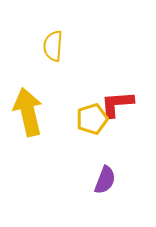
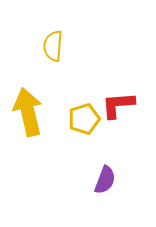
red L-shape: moved 1 px right, 1 px down
yellow pentagon: moved 8 px left
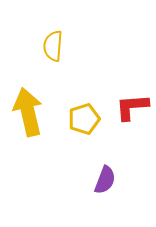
red L-shape: moved 14 px right, 2 px down
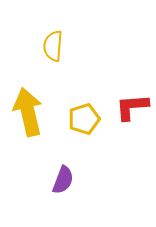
purple semicircle: moved 42 px left
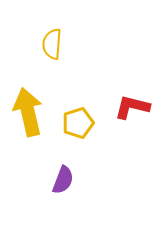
yellow semicircle: moved 1 px left, 2 px up
red L-shape: rotated 18 degrees clockwise
yellow pentagon: moved 6 px left, 4 px down
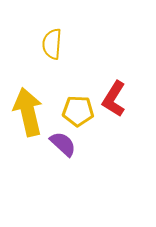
red L-shape: moved 18 px left, 8 px up; rotated 72 degrees counterclockwise
yellow pentagon: moved 12 px up; rotated 20 degrees clockwise
purple semicircle: moved 36 px up; rotated 68 degrees counterclockwise
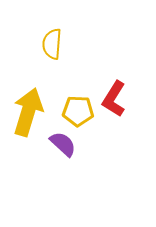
yellow arrow: rotated 30 degrees clockwise
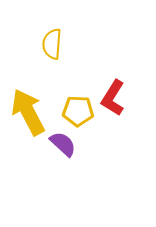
red L-shape: moved 1 px left, 1 px up
yellow arrow: rotated 45 degrees counterclockwise
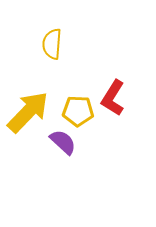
yellow arrow: rotated 72 degrees clockwise
purple semicircle: moved 2 px up
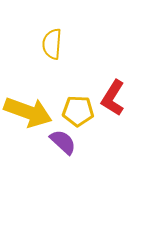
yellow arrow: rotated 66 degrees clockwise
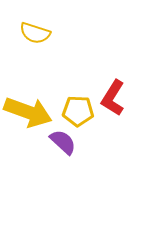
yellow semicircle: moved 17 px left, 11 px up; rotated 76 degrees counterclockwise
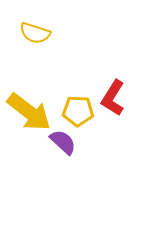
yellow arrow: moved 1 px right; rotated 18 degrees clockwise
